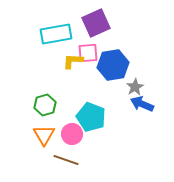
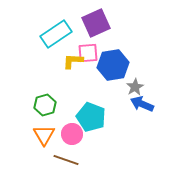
cyan rectangle: rotated 24 degrees counterclockwise
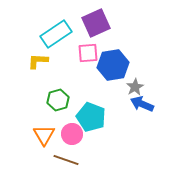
yellow L-shape: moved 35 px left
green hexagon: moved 13 px right, 5 px up
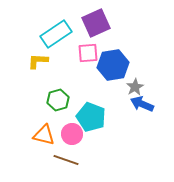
orange triangle: rotated 45 degrees counterclockwise
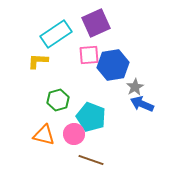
pink square: moved 1 px right, 2 px down
pink circle: moved 2 px right
brown line: moved 25 px right
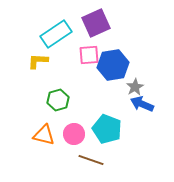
cyan pentagon: moved 16 px right, 12 px down
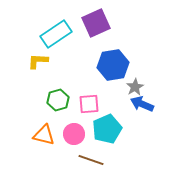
pink square: moved 49 px down
cyan pentagon: rotated 28 degrees clockwise
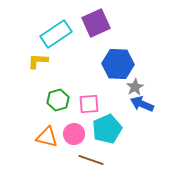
blue hexagon: moved 5 px right, 1 px up; rotated 12 degrees clockwise
orange triangle: moved 3 px right, 2 px down
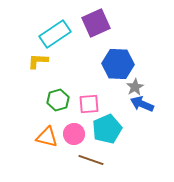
cyan rectangle: moved 1 px left
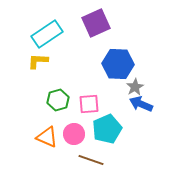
cyan rectangle: moved 8 px left
blue arrow: moved 1 px left
orange triangle: rotated 10 degrees clockwise
